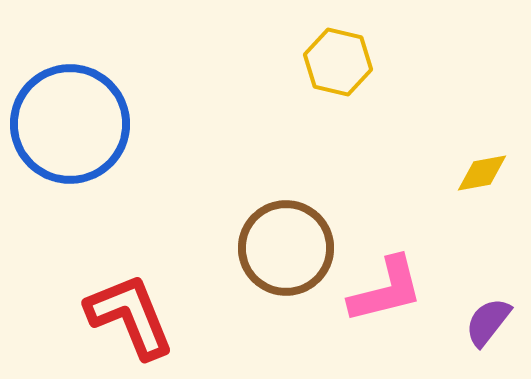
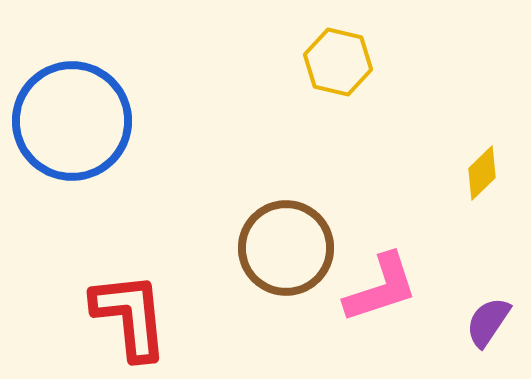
blue circle: moved 2 px right, 3 px up
yellow diamond: rotated 34 degrees counterclockwise
pink L-shape: moved 5 px left, 2 px up; rotated 4 degrees counterclockwise
red L-shape: rotated 16 degrees clockwise
purple semicircle: rotated 4 degrees counterclockwise
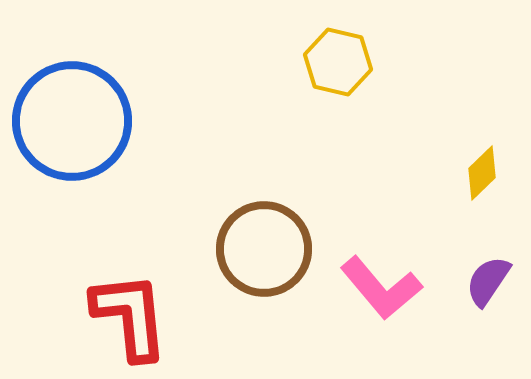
brown circle: moved 22 px left, 1 px down
pink L-shape: rotated 68 degrees clockwise
purple semicircle: moved 41 px up
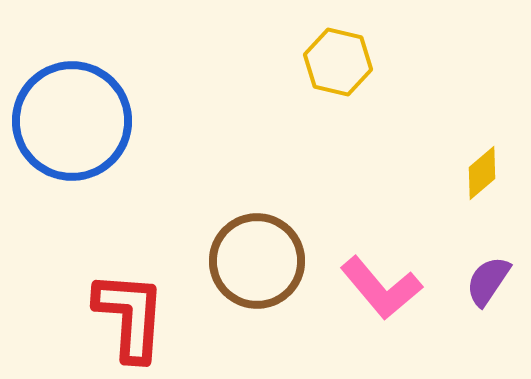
yellow diamond: rotated 4 degrees clockwise
brown circle: moved 7 px left, 12 px down
red L-shape: rotated 10 degrees clockwise
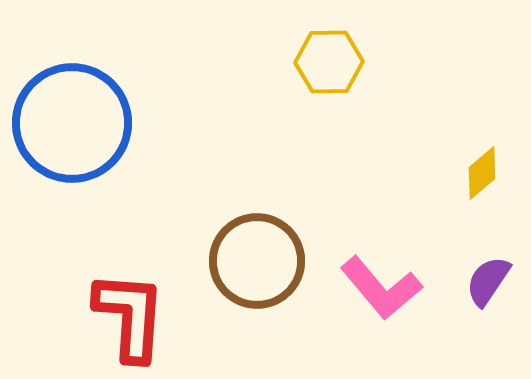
yellow hexagon: moved 9 px left; rotated 14 degrees counterclockwise
blue circle: moved 2 px down
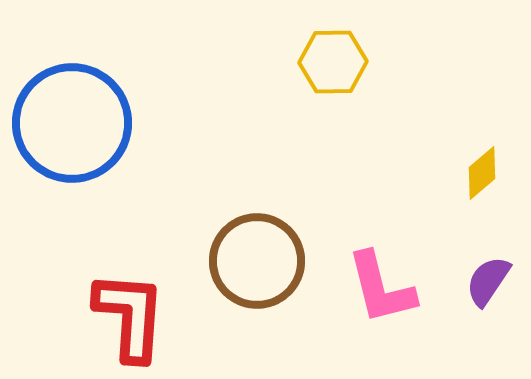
yellow hexagon: moved 4 px right
pink L-shape: rotated 26 degrees clockwise
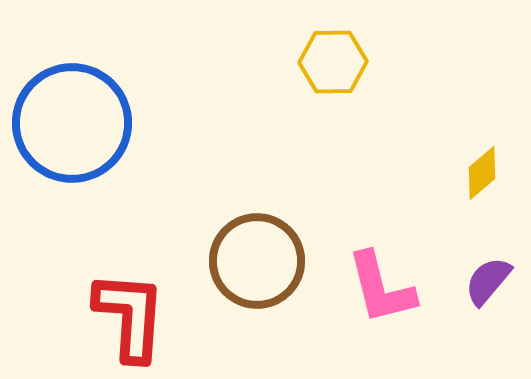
purple semicircle: rotated 6 degrees clockwise
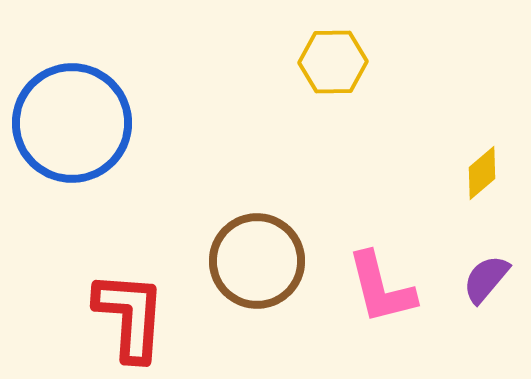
purple semicircle: moved 2 px left, 2 px up
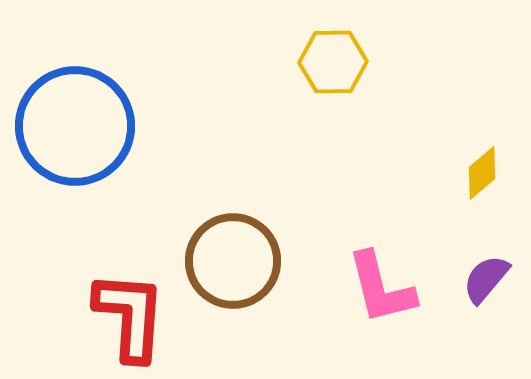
blue circle: moved 3 px right, 3 px down
brown circle: moved 24 px left
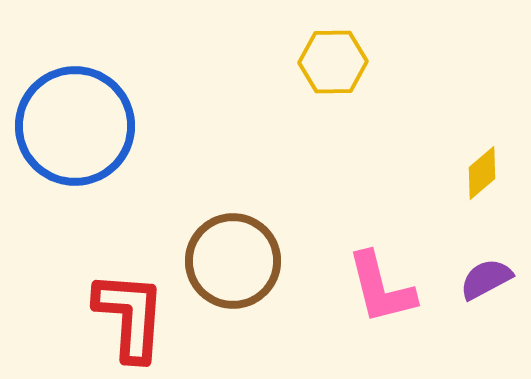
purple semicircle: rotated 22 degrees clockwise
